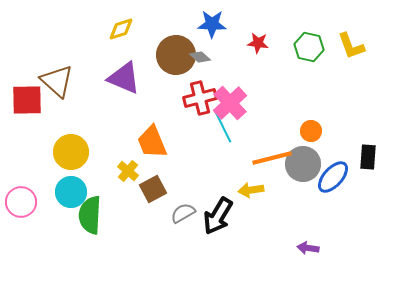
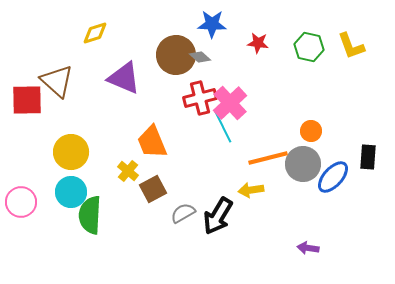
yellow diamond: moved 26 px left, 4 px down
orange line: moved 4 px left
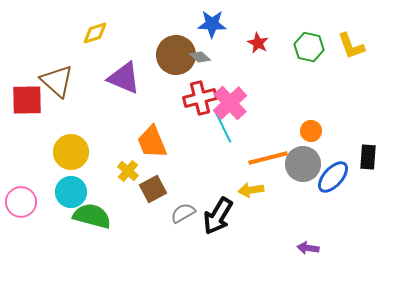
red star: rotated 20 degrees clockwise
green semicircle: moved 2 px right, 1 px down; rotated 102 degrees clockwise
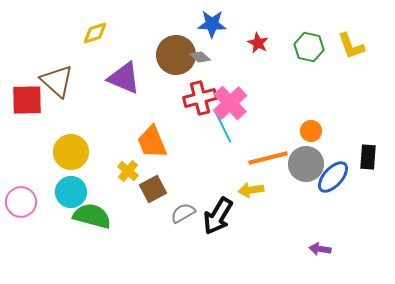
gray circle: moved 3 px right
purple arrow: moved 12 px right, 1 px down
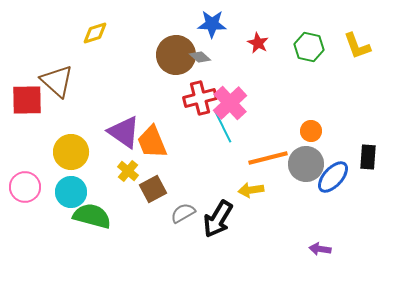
yellow L-shape: moved 6 px right
purple triangle: moved 54 px down; rotated 12 degrees clockwise
pink circle: moved 4 px right, 15 px up
black arrow: moved 3 px down
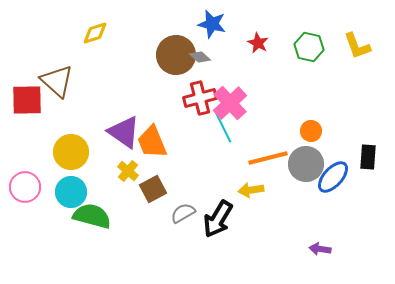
blue star: rotated 12 degrees clockwise
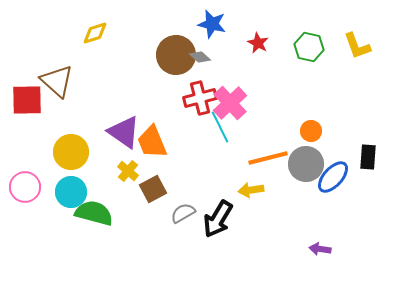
cyan line: moved 3 px left
green semicircle: moved 2 px right, 3 px up
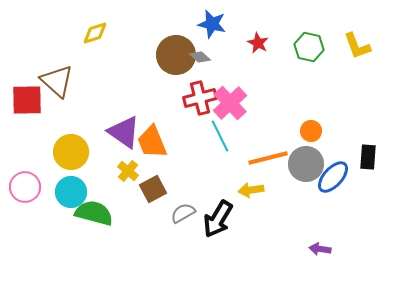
cyan line: moved 9 px down
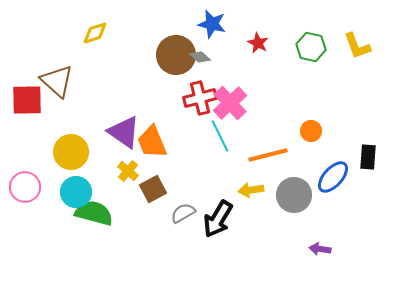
green hexagon: moved 2 px right
orange line: moved 3 px up
gray circle: moved 12 px left, 31 px down
cyan circle: moved 5 px right
